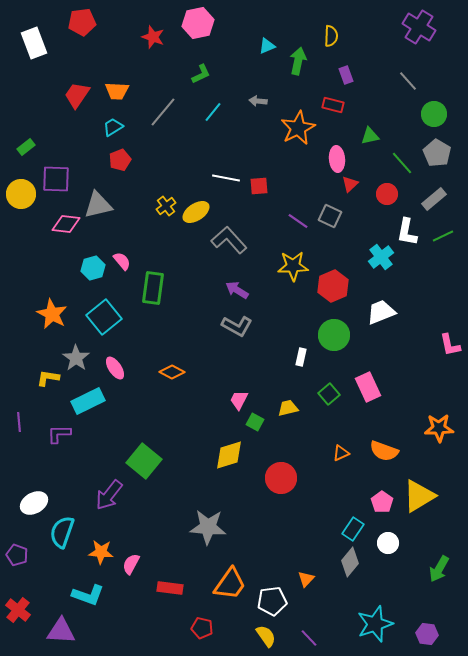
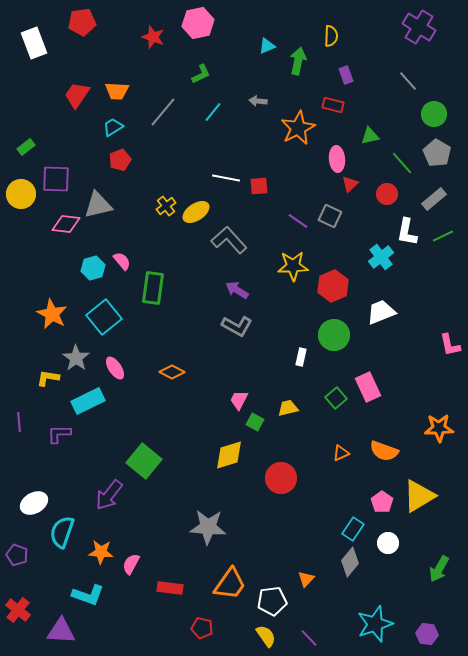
green square at (329, 394): moved 7 px right, 4 px down
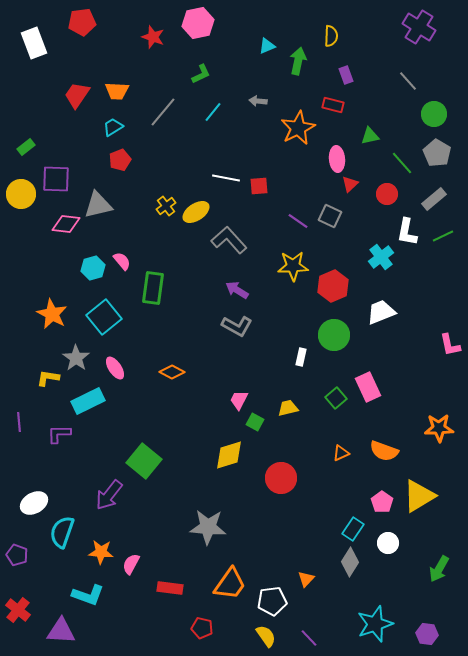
gray diamond at (350, 562): rotated 8 degrees counterclockwise
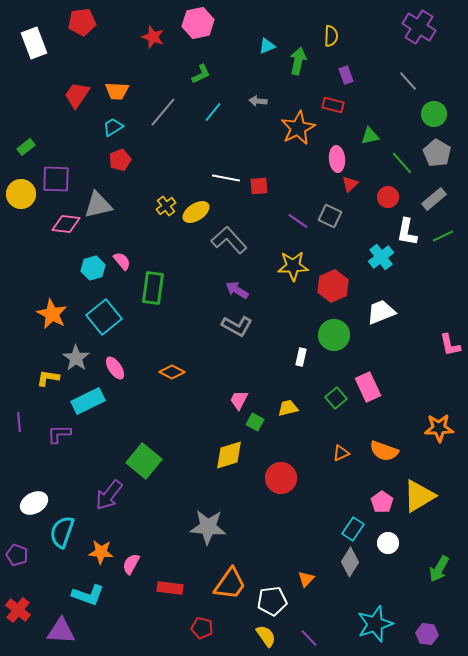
red circle at (387, 194): moved 1 px right, 3 px down
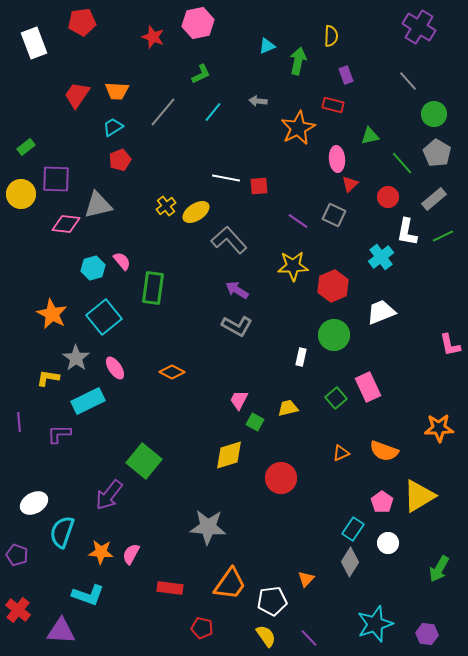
gray square at (330, 216): moved 4 px right, 1 px up
pink semicircle at (131, 564): moved 10 px up
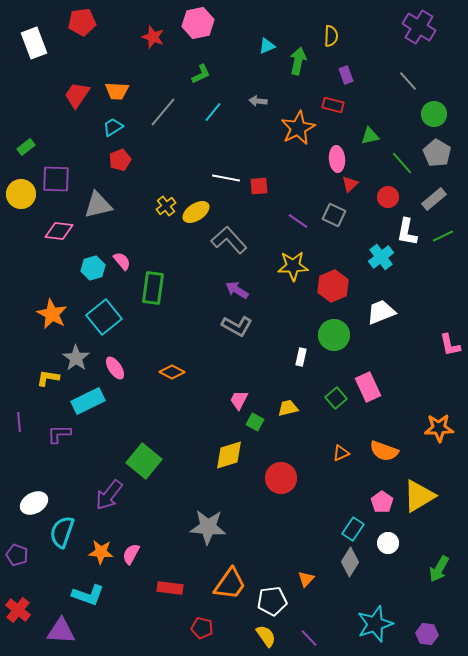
pink diamond at (66, 224): moved 7 px left, 7 px down
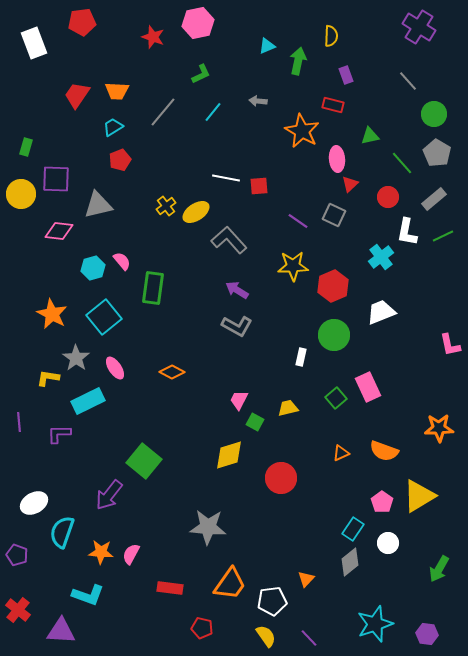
orange star at (298, 128): moved 4 px right, 3 px down; rotated 16 degrees counterclockwise
green rectangle at (26, 147): rotated 36 degrees counterclockwise
gray diamond at (350, 562): rotated 20 degrees clockwise
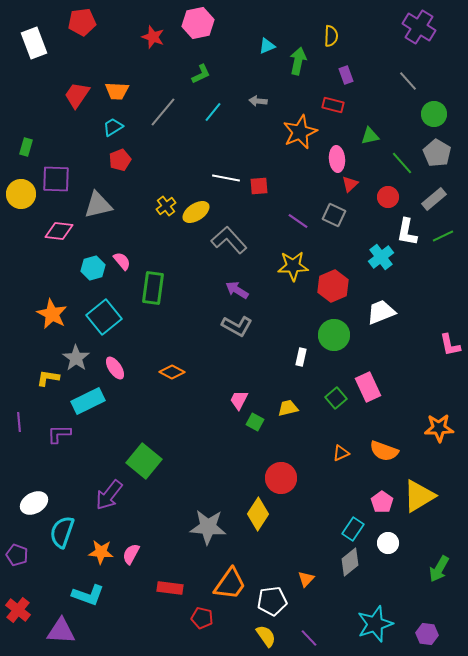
orange star at (302, 131): moved 2 px left, 1 px down; rotated 20 degrees clockwise
yellow diamond at (229, 455): moved 29 px right, 59 px down; rotated 40 degrees counterclockwise
red pentagon at (202, 628): moved 10 px up
